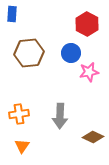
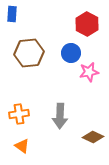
orange triangle: rotated 28 degrees counterclockwise
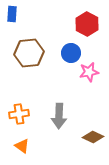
gray arrow: moved 1 px left
